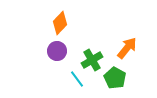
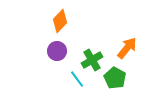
orange diamond: moved 2 px up
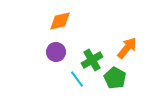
orange diamond: rotated 35 degrees clockwise
purple circle: moved 1 px left, 1 px down
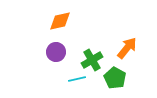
cyan line: rotated 66 degrees counterclockwise
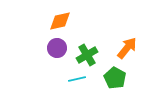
purple circle: moved 1 px right, 4 px up
green cross: moved 5 px left, 5 px up
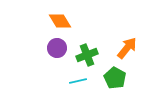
orange diamond: rotated 70 degrees clockwise
green cross: rotated 10 degrees clockwise
cyan line: moved 1 px right, 2 px down
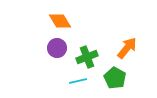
green cross: moved 2 px down
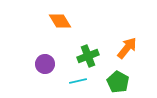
purple circle: moved 12 px left, 16 px down
green cross: moved 1 px right, 1 px up
green pentagon: moved 3 px right, 4 px down
